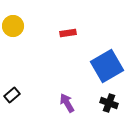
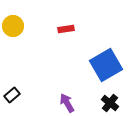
red rectangle: moved 2 px left, 4 px up
blue square: moved 1 px left, 1 px up
black cross: moved 1 px right; rotated 18 degrees clockwise
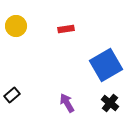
yellow circle: moved 3 px right
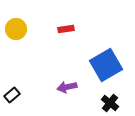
yellow circle: moved 3 px down
purple arrow: moved 16 px up; rotated 72 degrees counterclockwise
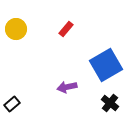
red rectangle: rotated 42 degrees counterclockwise
black rectangle: moved 9 px down
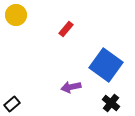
yellow circle: moved 14 px up
blue square: rotated 24 degrees counterclockwise
purple arrow: moved 4 px right
black cross: moved 1 px right
